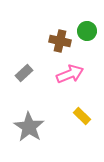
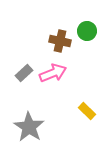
pink arrow: moved 17 px left, 1 px up
yellow rectangle: moved 5 px right, 5 px up
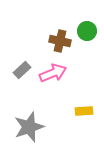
gray rectangle: moved 2 px left, 3 px up
yellow rectangle: moved 3 px left; rotated 48 degrees counterclockwise
gray star: rotated 20 degrees clockwise
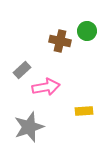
pink arrow: moved 7 px left, 14 px down; rotated 12 degrees clockwise
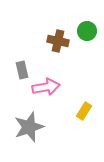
brown cross: moved 2 px left
gray rectangle: rotated 60 degrees counterclockwise
yellow rectangle: rotated 54 degrees counterclockwise
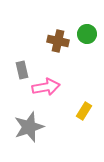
green circle: moved 3 px down
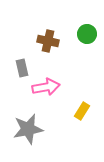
brown cross: moved 10 px left
gray rectangle: moved 2 px up
yellow rectangle: moved 2 px left
gray star: moved 1 px left, 2 px down; rotated 8 degrees clockwise
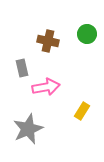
gray star: rotated 12 degrees counterclockwise
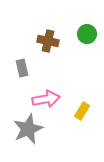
pink arrow: moved 12 px down
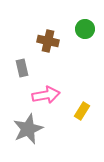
green circle: moved 2 px left, 5 px up
pink arrow: moved 4 px up
